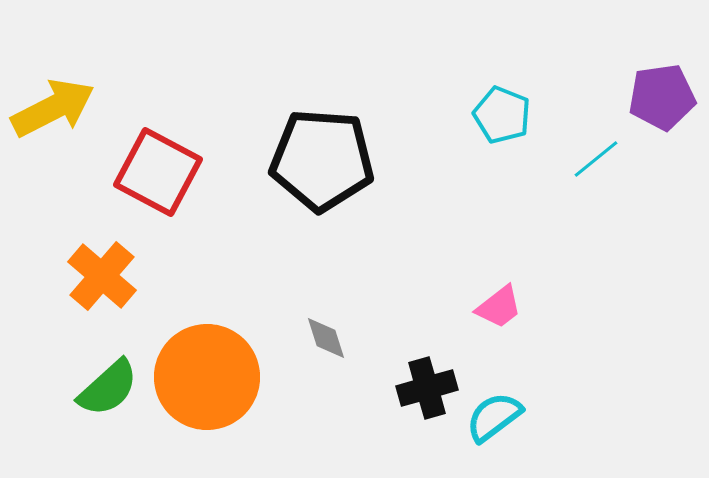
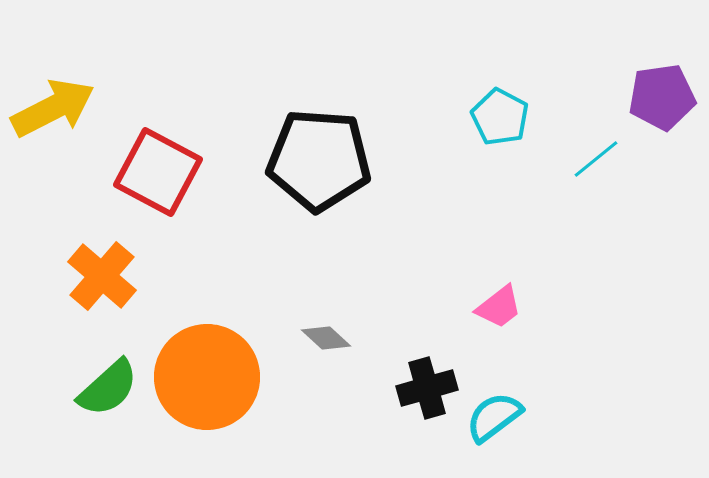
cyan pentagon: moved 2 px left, 2 px down; rotated 6 degrees clockwise
black pentagon: moved 3 px left
gray diamond: rotated 30 degrees counterclockwise
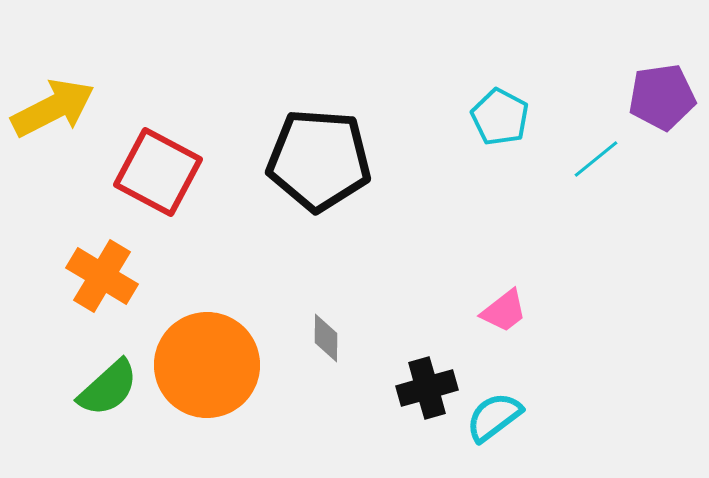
orange cross: rotated 10 degrees counterclockwise
pink trapezoid: moved 5 px right, 4 px down
gray diamond: rotated 48 degrees clockwise
orange circle: moved 12 px up
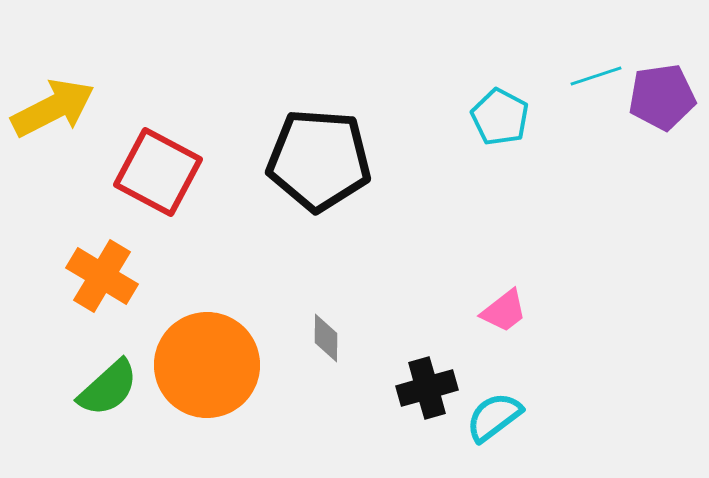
cyan line: moved 83 px up; rotated 21 degrees clockwise
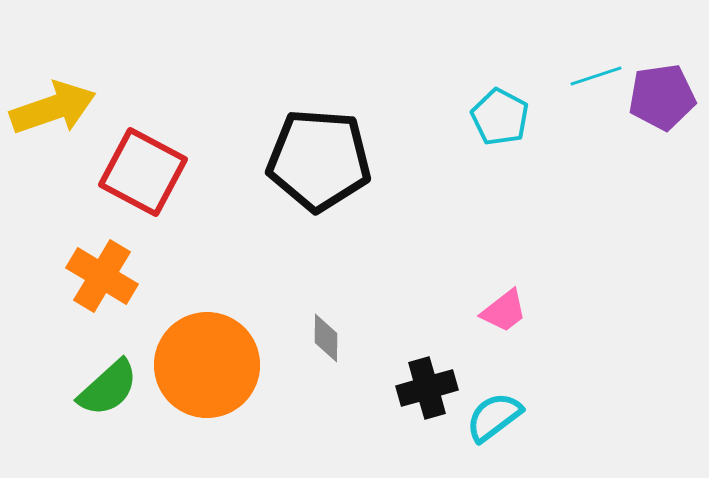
yellow arrow: rotated 8 degrees clockwise
red square: moved 15 px left
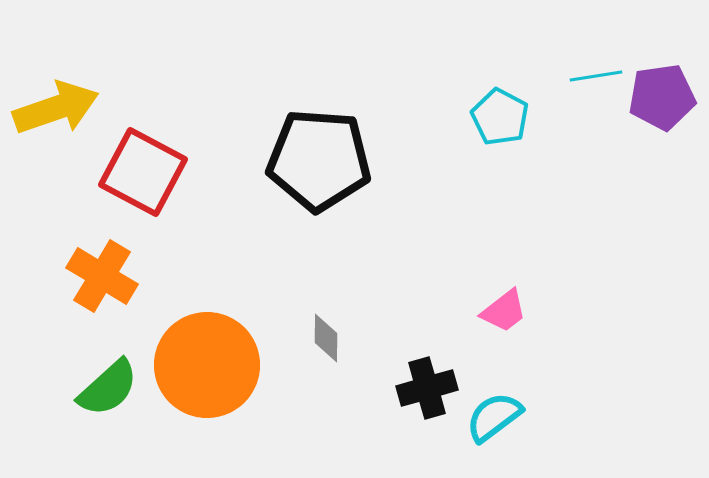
cyan line: rotated 9 degrees clockwise
yellow arrow: moved 3 px right
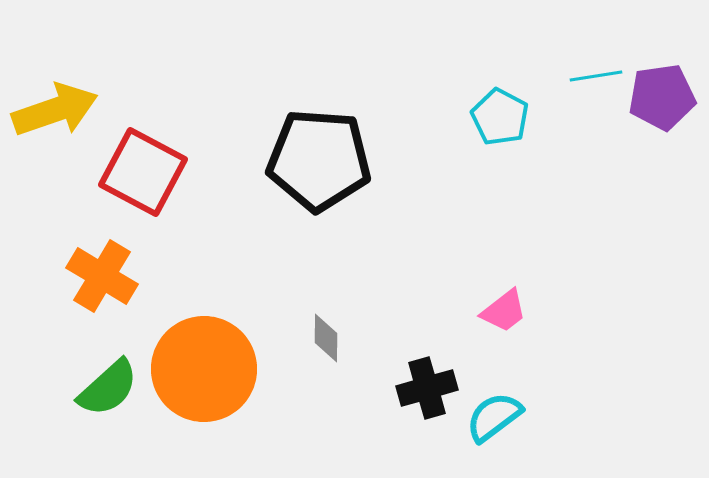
yellow arrow: moved 1 px left, 2 px down
orange circle: moved 3 px left, 4 px down
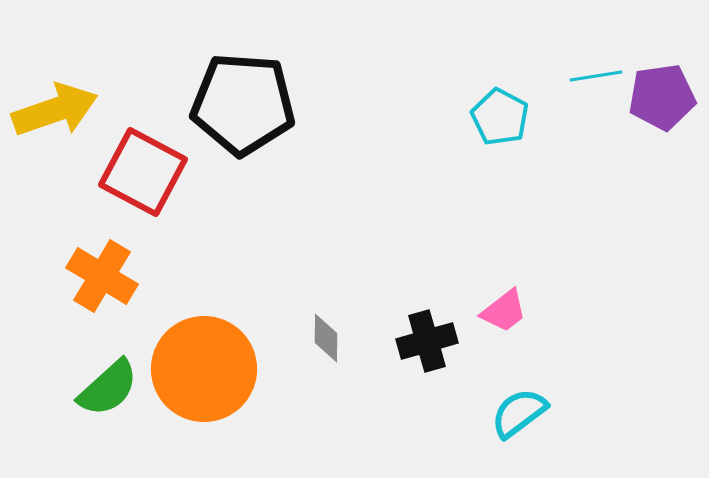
black pentagon: moved 76 px left, 56 px up
black cross: moved 47 px up
cyan semicircle: moved 25 px right, 4 px up
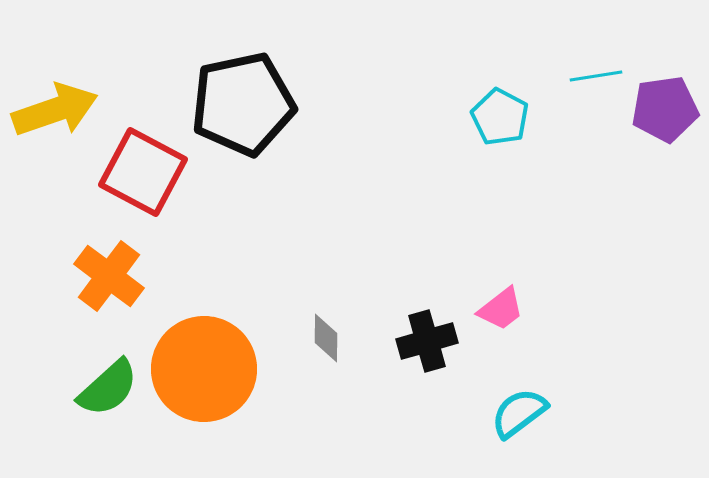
purple pentagon: moved 3 px right, 12 px down
black pentagon: rotated 16 degrees counterclockwise
orange cross: moved 7 px right; rotated 6 degrees clockwise
pink trapezoid: moved 3 px left, 2 px up
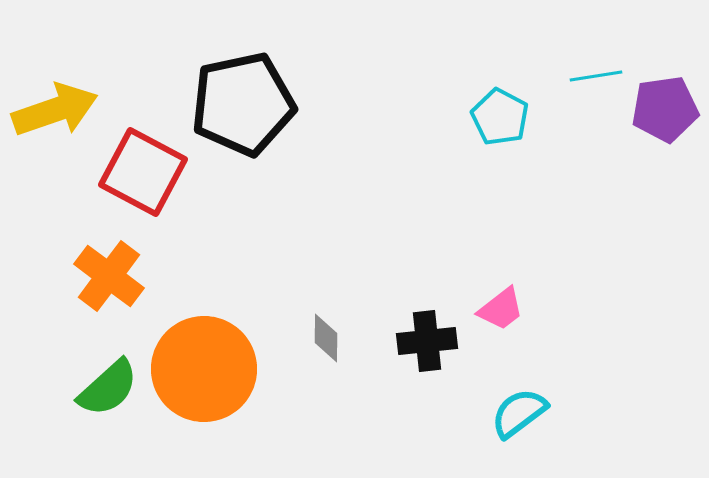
black cross: rotated 10 degrees clockwise
